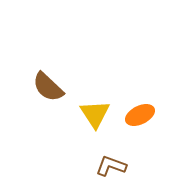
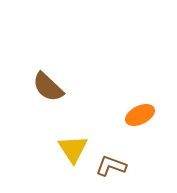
yellow triangle: moved 22 px left, 35 px down
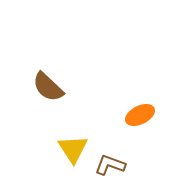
brown L-shape: moved 1 px left, 1 px up
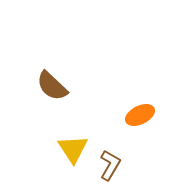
brown semicircle: moved 4 px right, 1 px up
brown L-shape: rotated 100 degrees clockwise
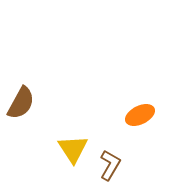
brown semicircle: moved 31 px left, 17 px down; rotated 104 degrees counterclockwise
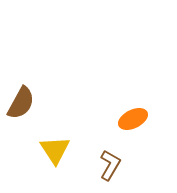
orange ellipse: moved 7 px left, 4 px down
yellow triangle: moved 18 px left, 1 px down
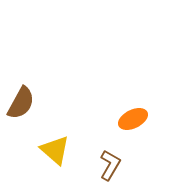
yellow triangle: rotated 16 degrees counterclockwise
